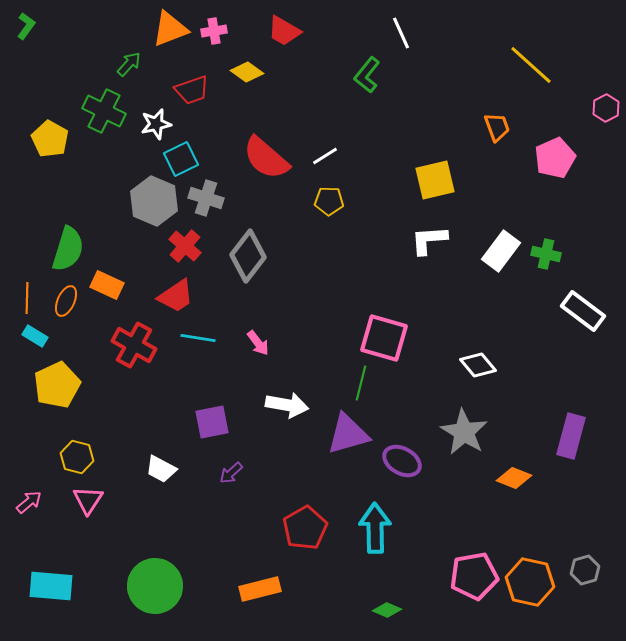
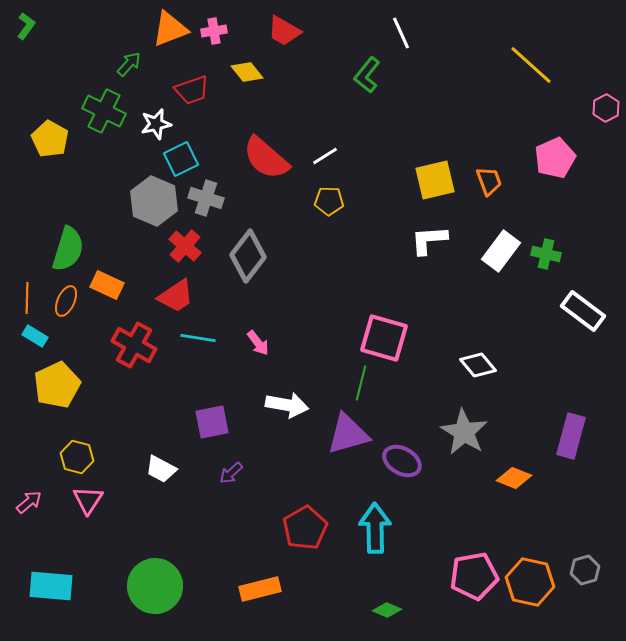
yellow diamond at (247, 72): rotated 16 degrees clockwise
orange trapezoid at (497, 127): moved 8 px left, 54 px down
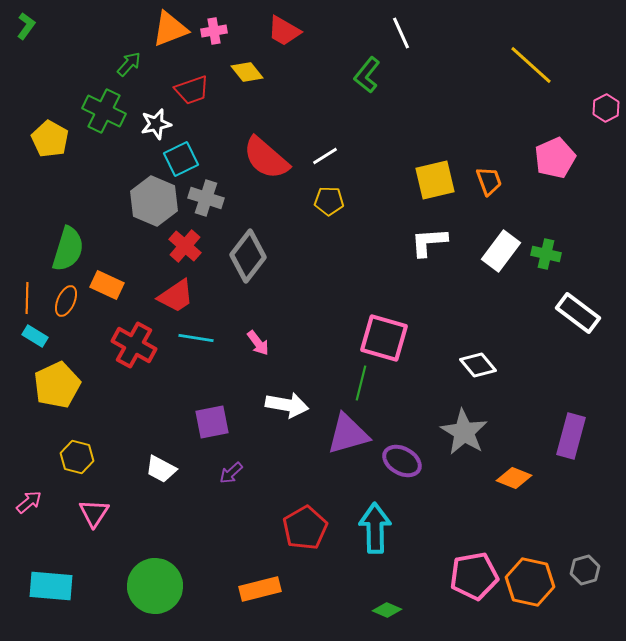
white L-shape at (429, 240): moved 2 px down
white rectangle at (583, 311): moved 5 px left, 2 px down
cyan line at (198, 338): moved 2 px left
pink triangle at (88, 500): moved 6 px right, 13 px down
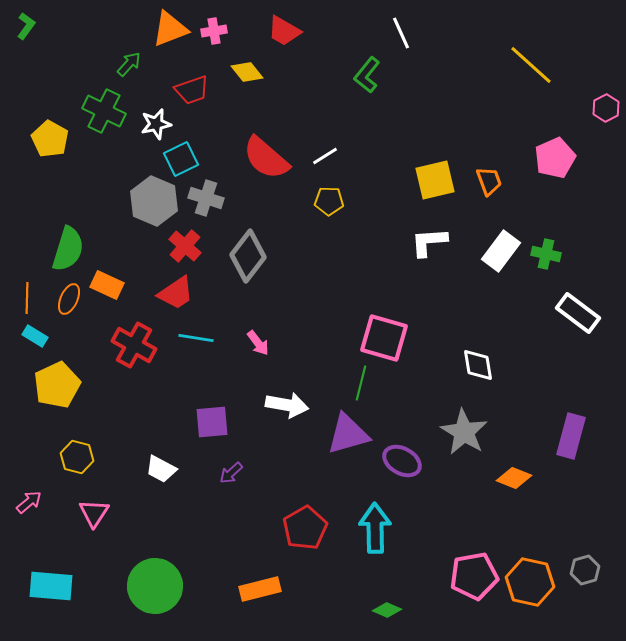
red trapezoid at (176, 296): moved 3 px up
orange ellipse at (66, 301): moved 3 px right, 2 px up
white diamond at (478, 365): rotated 30 degrees clockwise
purple square at (212, 422): rotated 6 degrees clockwise
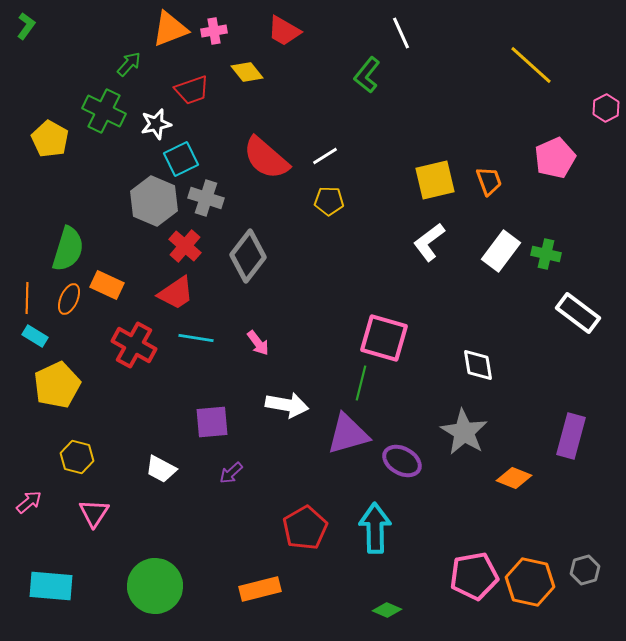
white L-shape at (429, 242): rotated 33 degrees counterclockwise
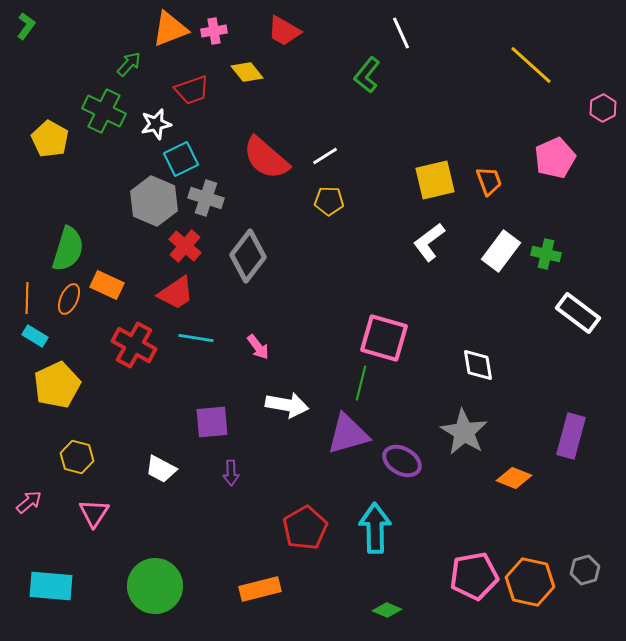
pink hexagon at (606, 108): moved 3 px left
pink arrow at (258, 343): moved 4 px down
purple arrow at (231, 473): rotated 50 degrees counterclockwise
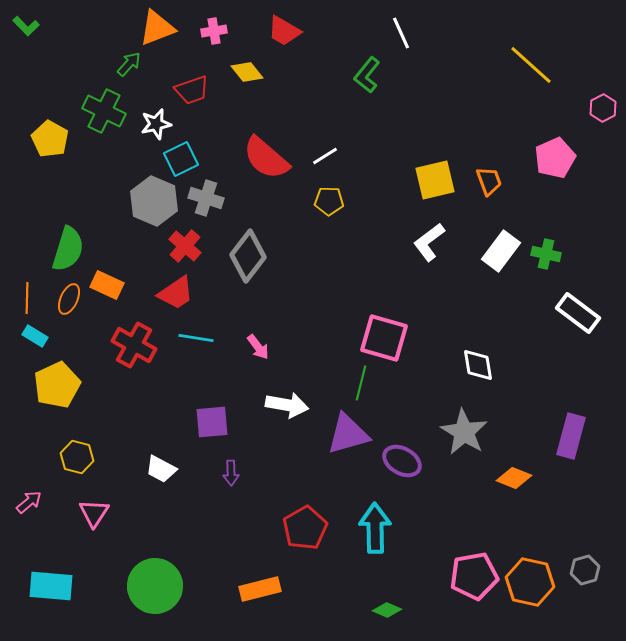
green L-shape at (26, 26): rotated 100 degrees clockwise
orange triangle at (170, 29): moved 13 px left, 1 px up
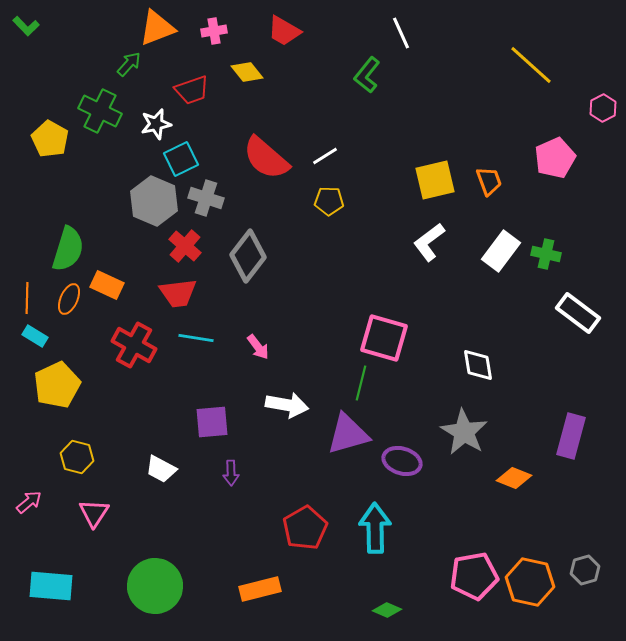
green cross at (104, 111): moved 4 px left
red trapezoid at (176, 293): moved 2 px right; rotated 27 degrees clockwise
purple ellipse at (402, 461): rotated 12 degrees counterclockwise
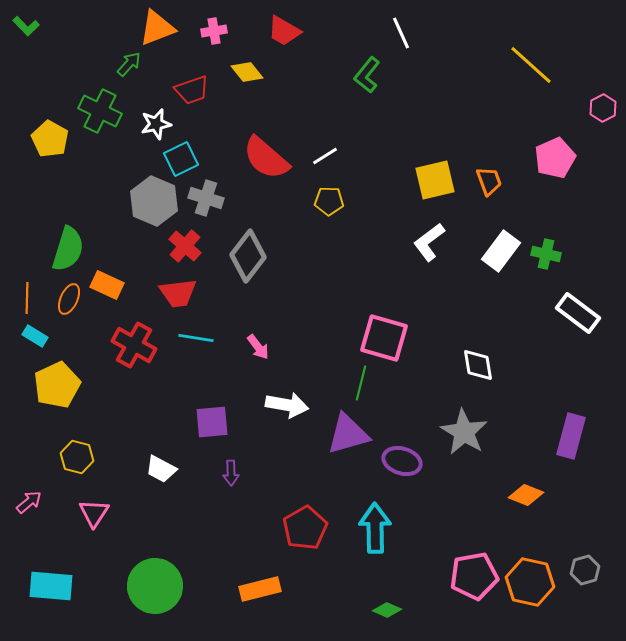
orange diamond at (514, 478): moved 12 px right, 17 px down
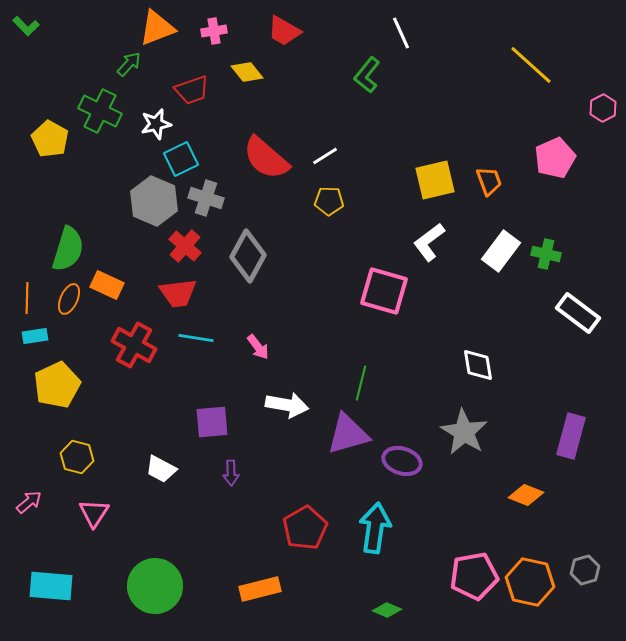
gray diamond at (248, 256): rotated 9 degrees counterclockwise
cyan rectangle at (35, 336): rotated 40 degrees counterclockwise
pink square at (384, 338): moved 47 px up
cyan arrow at (375, 528): rotated 9 degrees clockwise
